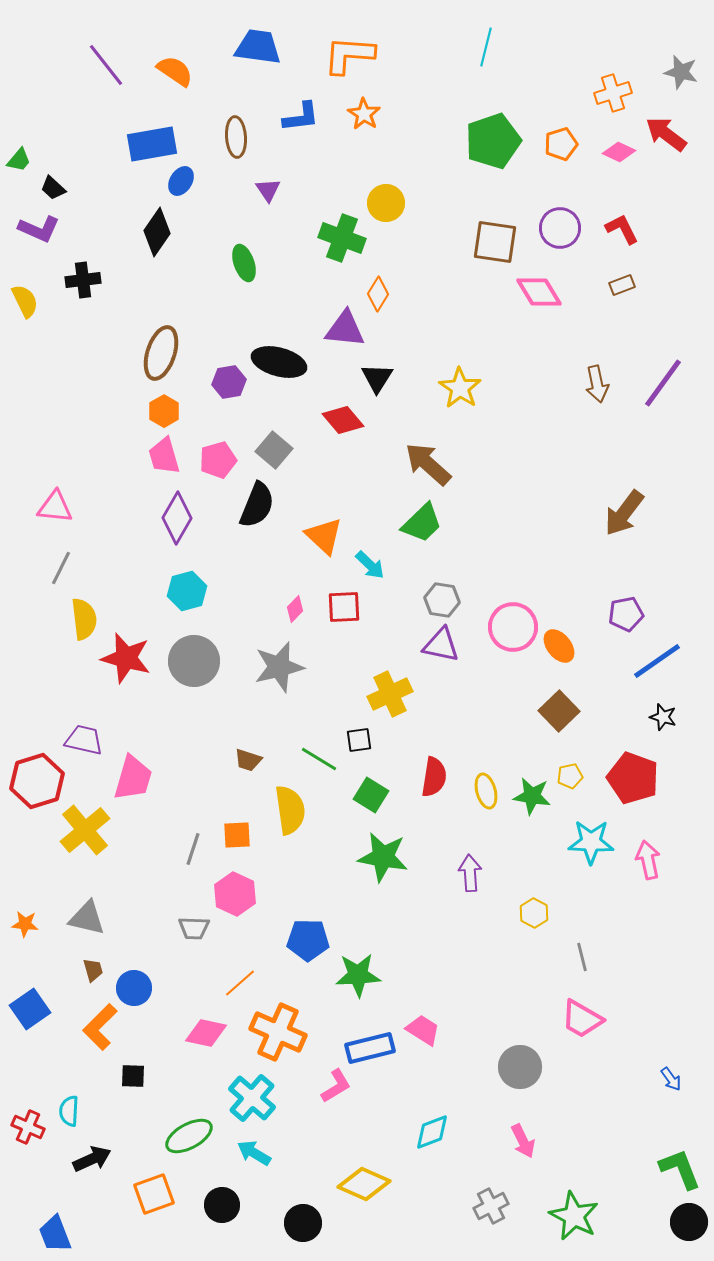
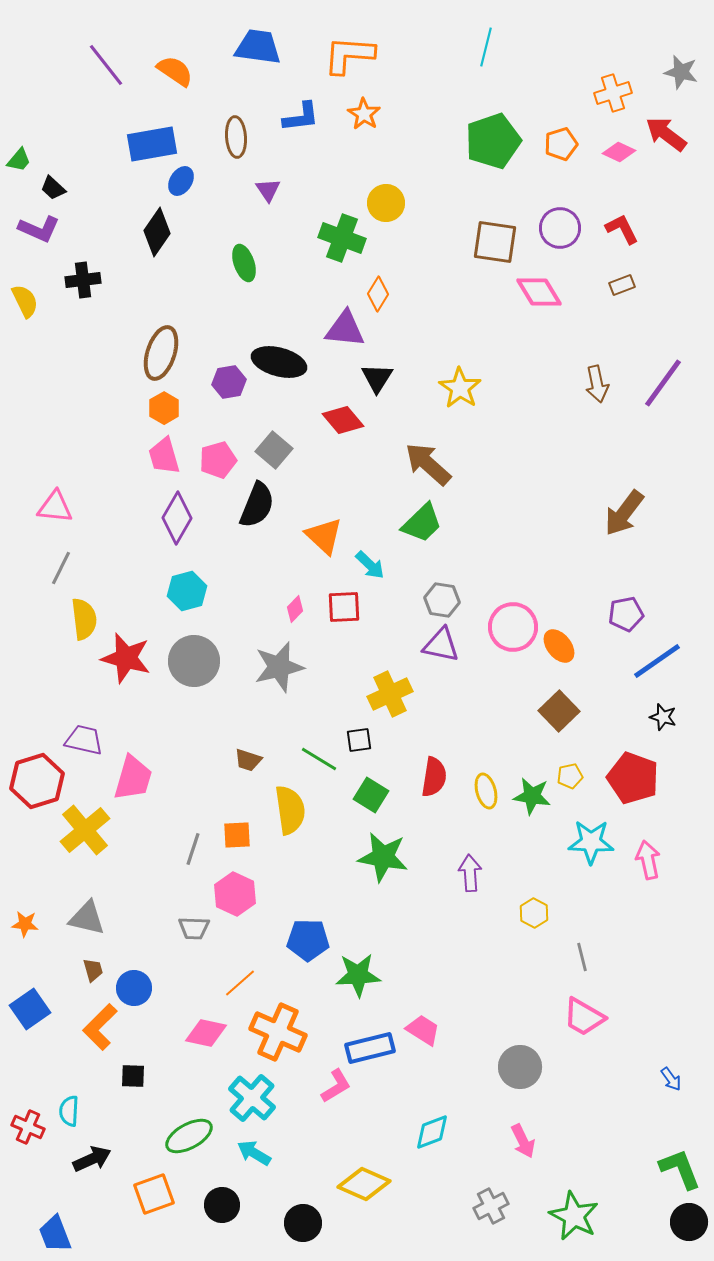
orange hexagon at (164, 411): moved 3 px up
pink trapezoid at (582, 1019): moved 2 px right, 2 px up
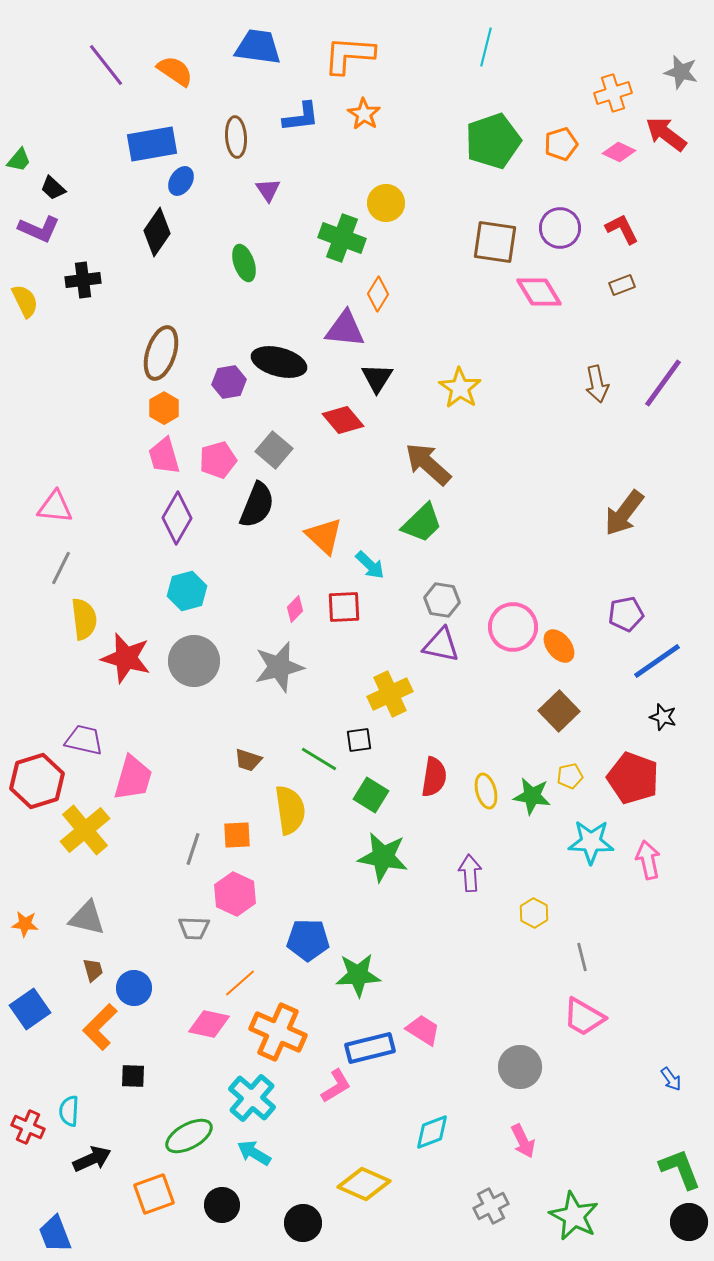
pink diamond at (206, 1033): moved 3 px right, 9 px up
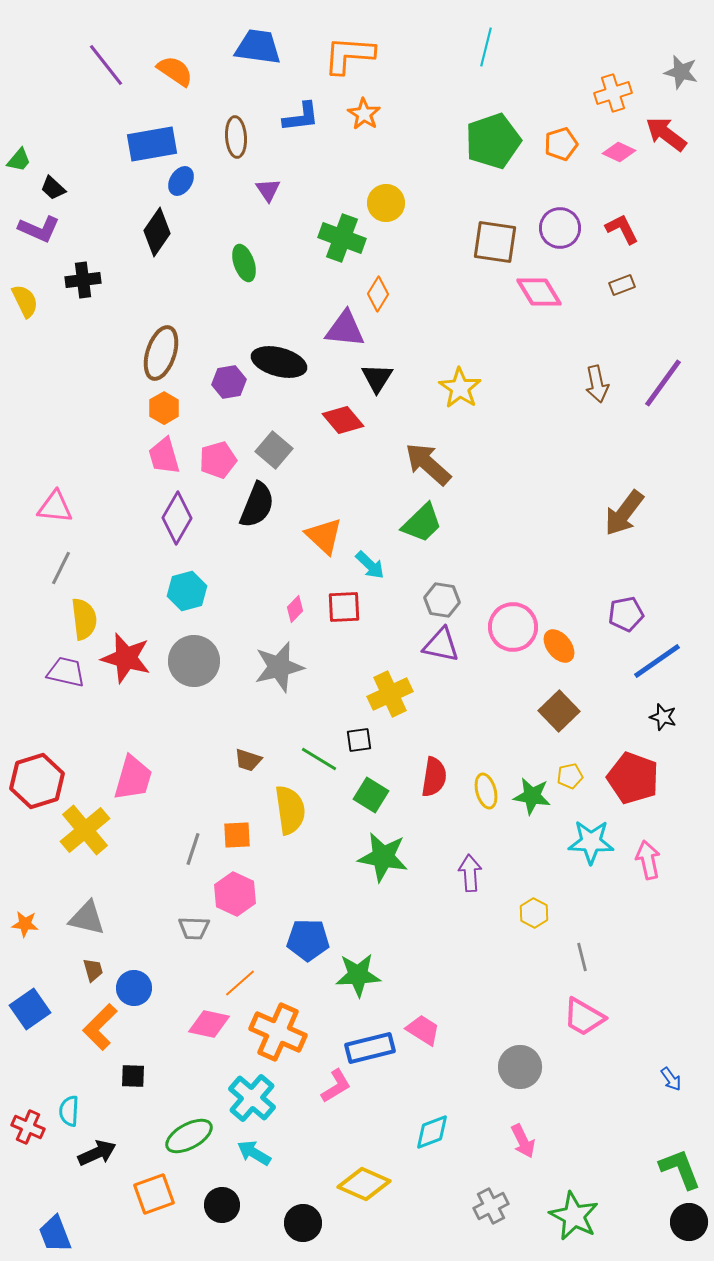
purple trapezoid at (84, 740): moved 18 px left, 68 px up
black arrow at (92, 1159): moved 5 px right, 6 px up
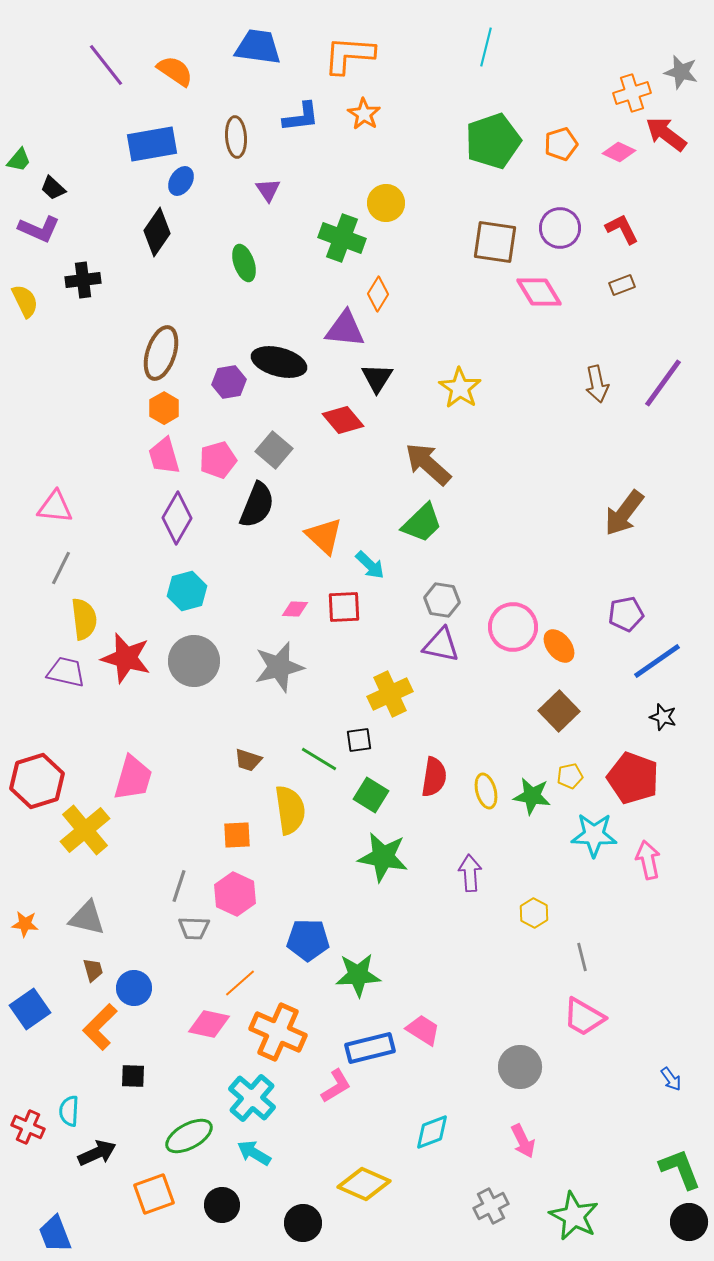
orange cross at (613, 93): moved 19 px right
pink diamond at (295, 609): rotated 48 degrees clockwise
cyan star at (591, 842): moved 3 px right, 7 px up
gray line at (193, 849): moved 14 px left, 37 px down
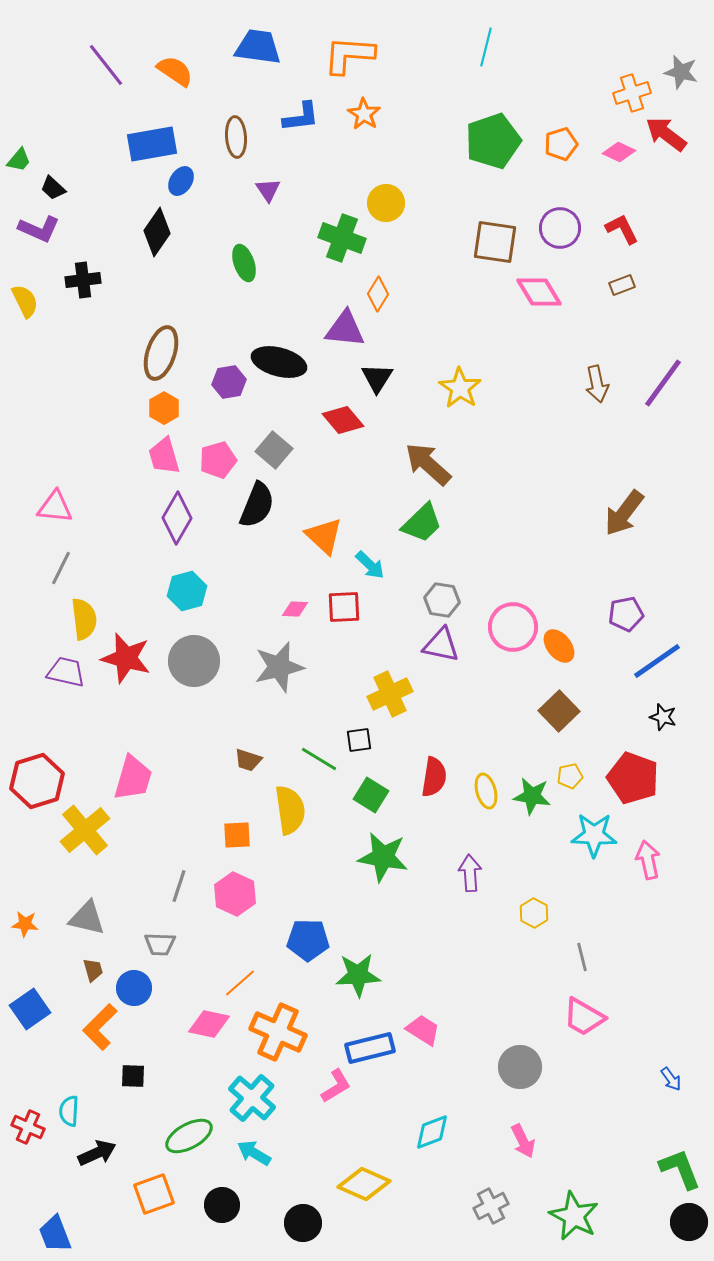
gray trapezoid at (194, 928): moved 34 px left, 16 px down
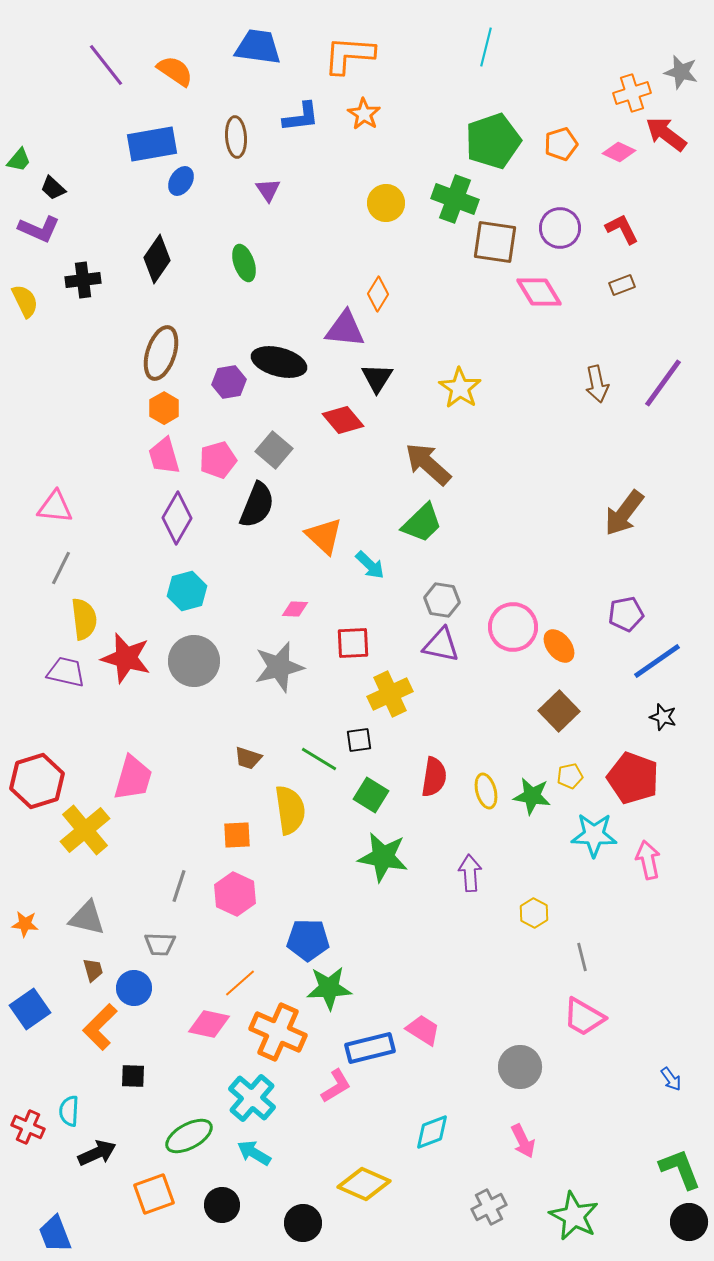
black diamond at (157, 232): moved 27 px down
green cross at (342, 238): moved 113 px right, 39 px up
red square at (344, 607): moved 9 px right, 36 px down
brown trapezoid at (248, 760): moved 2 px up
green star at (358, 975): moved 29 px left, 13 px down
gray cross at (491, 1206): moved 2 px left, 1 px down
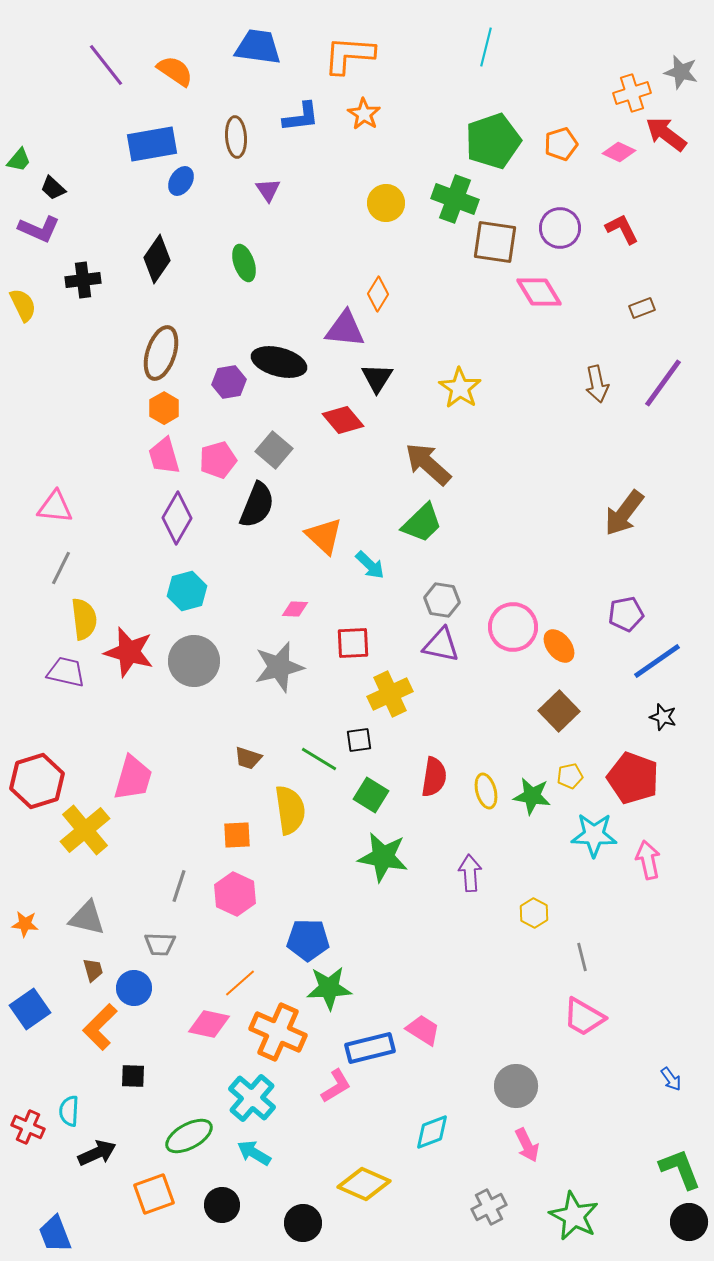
brown rectangle at (622, 285): moved 20 px right, 23 px down
yellow semicircle at (25, 301): moved 2 px left, 4 px down
red star at (126, 658): moved 3 px right, 6 px up
gray circle at (520, 1067): moved 4 px left, 19 px down
pink arrow at (523, 1141): moved 4 px right, 4 px down
